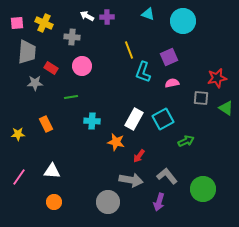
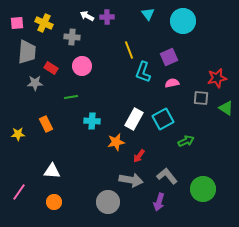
cyan triangle: rotated 32 degrees clockwise
orange star: rotated 24 degrees counterclockwise
pink line: moved 15 px down
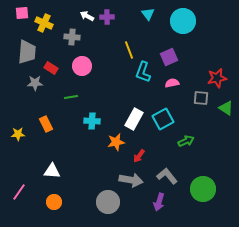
pink square: moved 5 px right, 10 px up
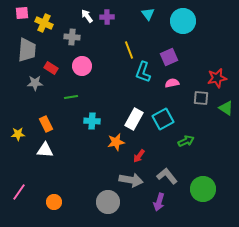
white arrow: rotated 24 degrees clockwise
gray trapezoid: moved 2 px up
white triangle: moved 7 px left, 21 px up
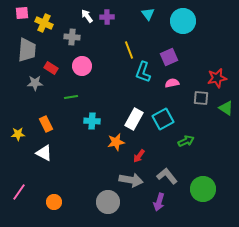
white triangle: moved 1 px left, 3 px down; rotated 24 degrees clockwise
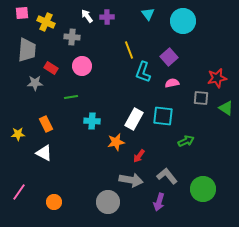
yellow cross: moved 2 px right, 1 px up
purple square: rotated 18 degrees counterclockwise
cyan square: moved 3 px up; rotated 35 degrees clockwise
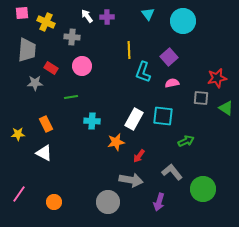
yellow line: rotated 18 degrees clockwise
gray L-shape: moved 5 px right, 4 px up
pink line: moved 2 px down
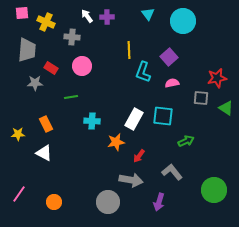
green circle: moved 11 px right, 1 px down
